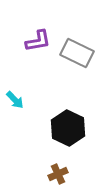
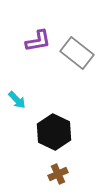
gray rectangle: rotated 12 degrees clockwise
cyan arrow: moved 2 px right
black hexagon: moved 14 px left, 4 px down
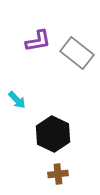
black hexagon: moved 1 px left, 2 px down
brown cross: rotated 18 degrees clockwise
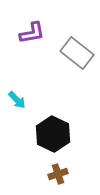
purple L-shape: moved 6 px left, 8 px up
brown cross: rotated 12 degrees counterclockwise
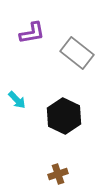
black hexagon: moved 11 px right, 18 px up
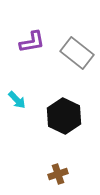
purple L-shape: moved 9 px down
